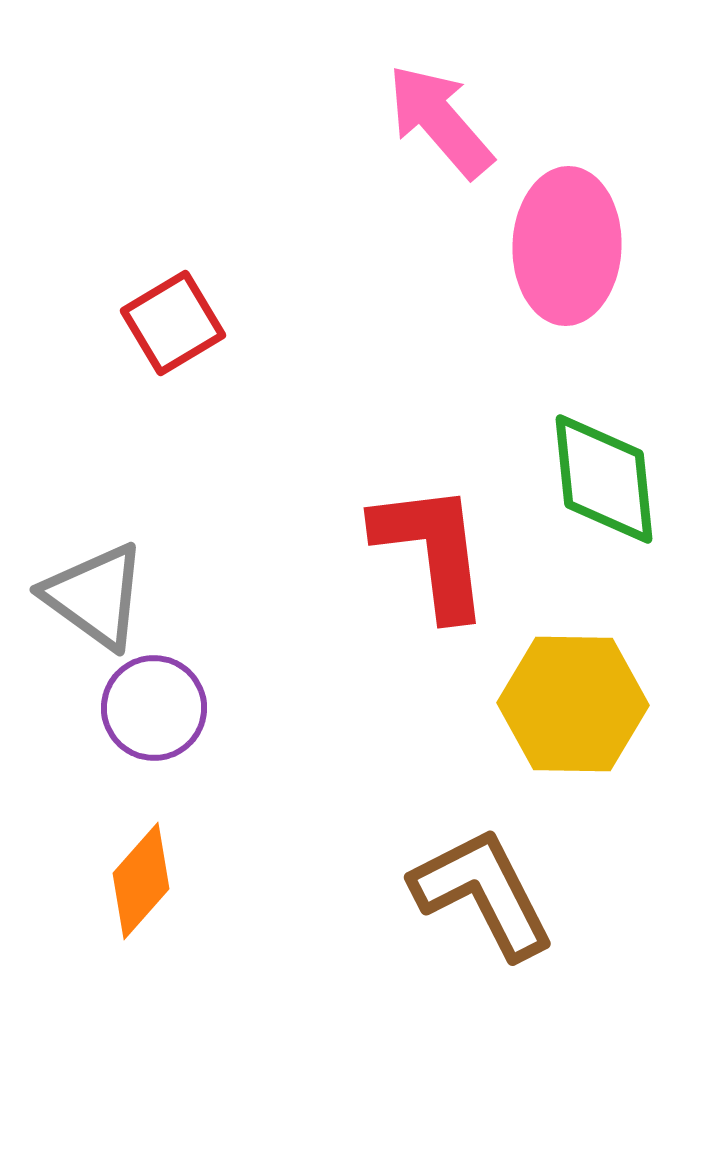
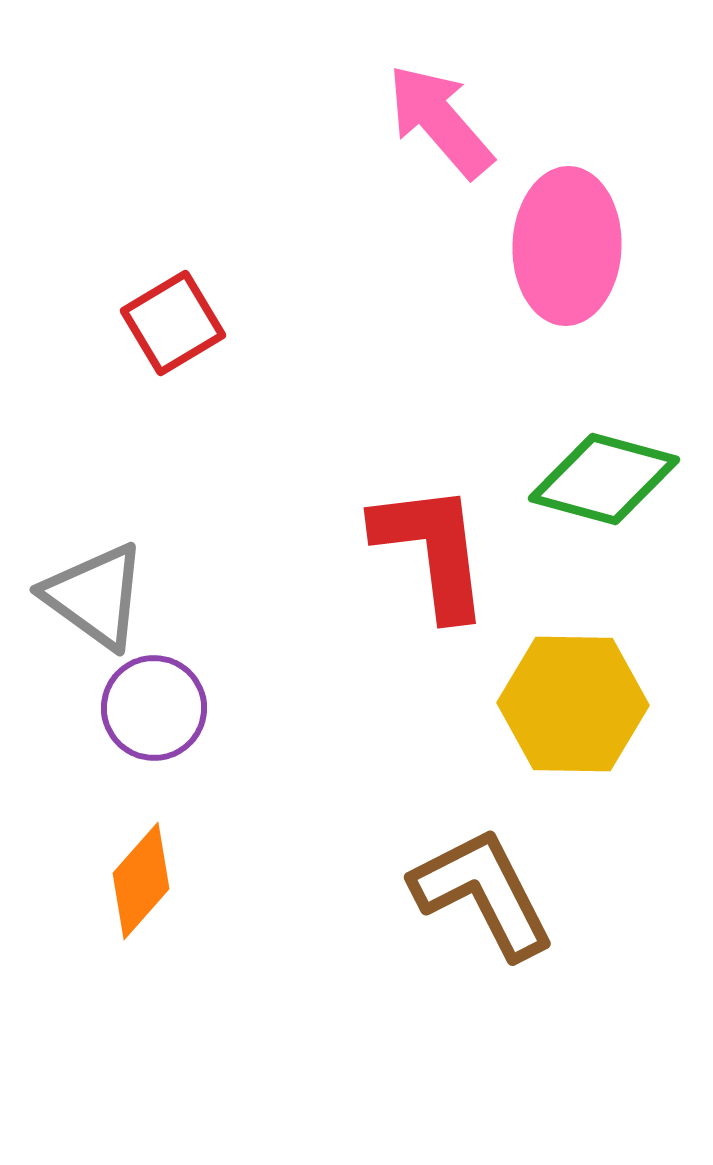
green diamond: rotated 69 degrees counterclockwise
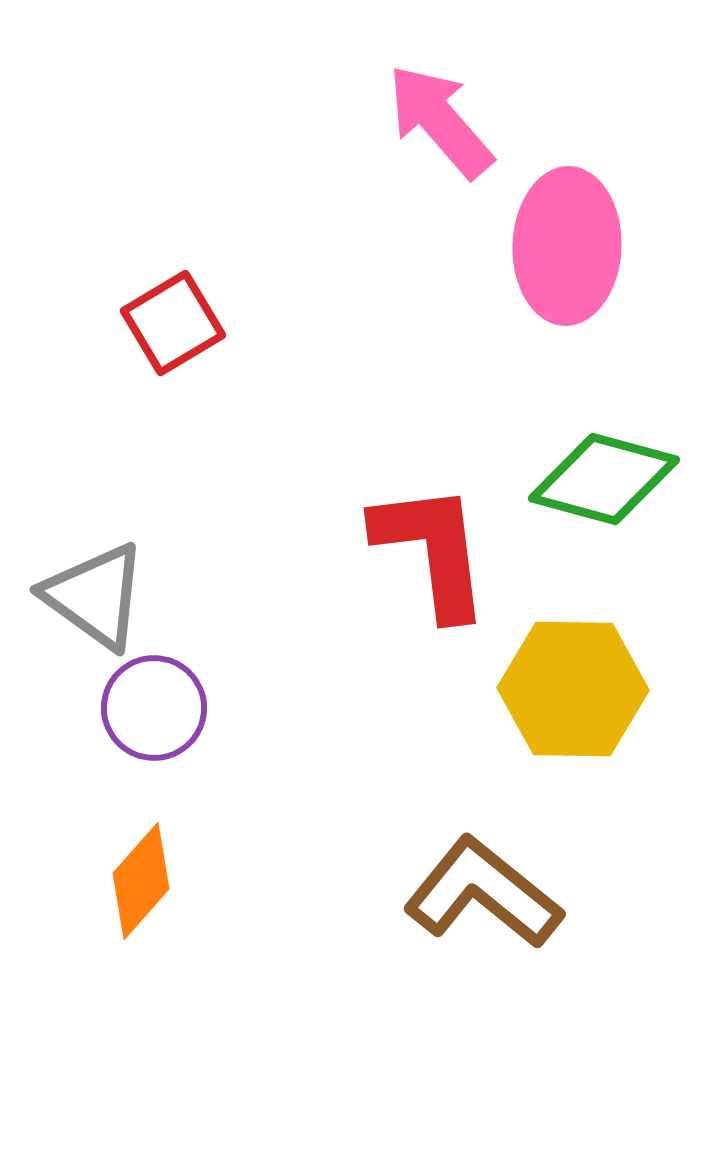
yellow hexagon: moved 15 px up
brown L-shape: rotated 24 degrees counterclockwise
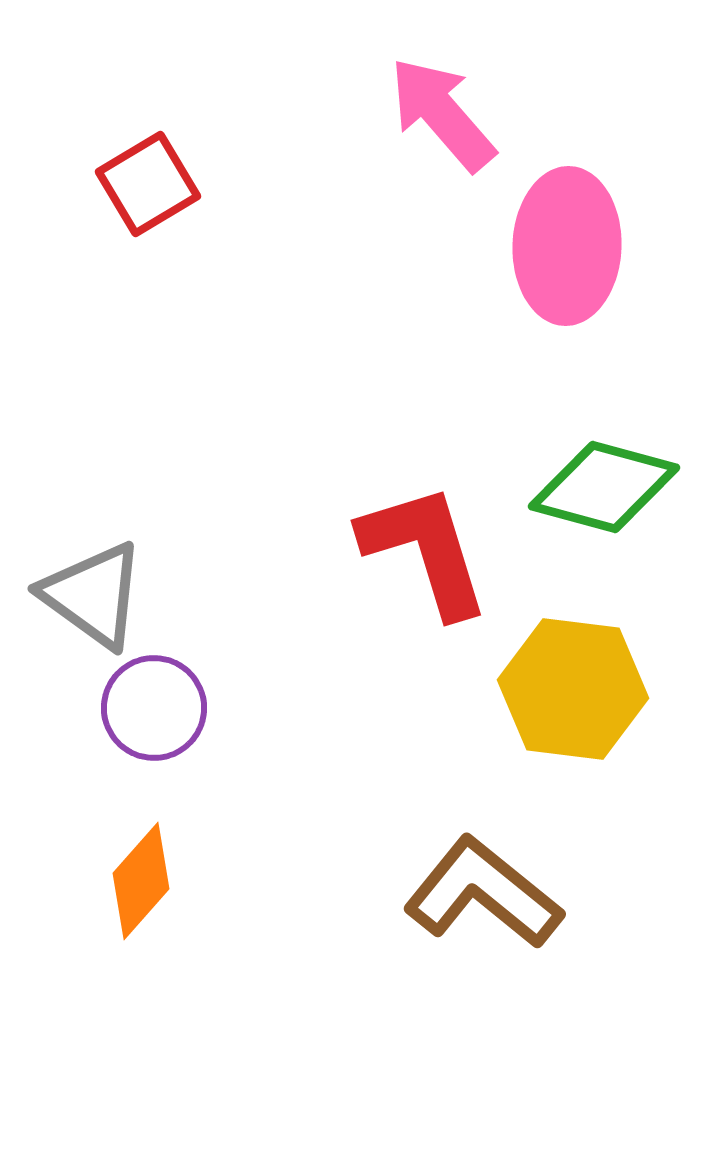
pink arrow: moved 2 px right, 7 px up
red square: moved 25 px left, 139 px up
green diamond: moved 8 px down
red L-shape: moved 7 px left; rotated 10 degrees counterclockwise
gray triangle: moved 2 px left, 1 px up
yellow hexagon: rotated 6 degrees clockwise
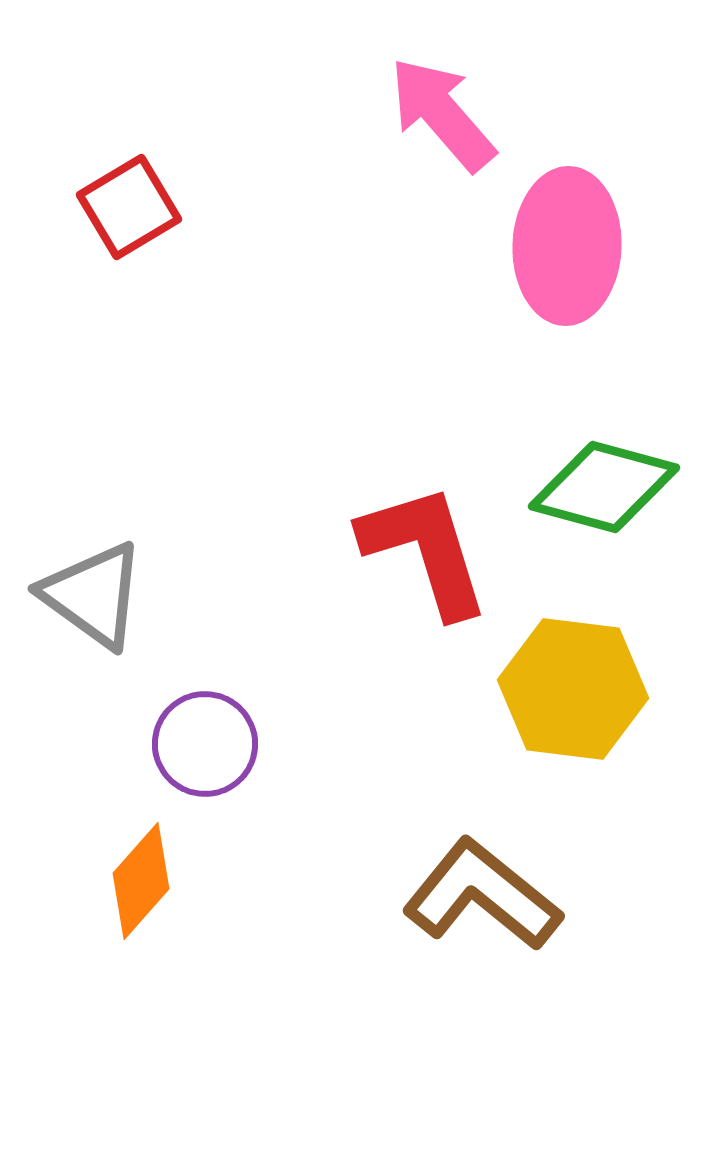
red square: moved 19 px left, 23 px down
purple circle: moved 51 px right, 36 px down
brown L-shape: moved 1 px left, 2 px down
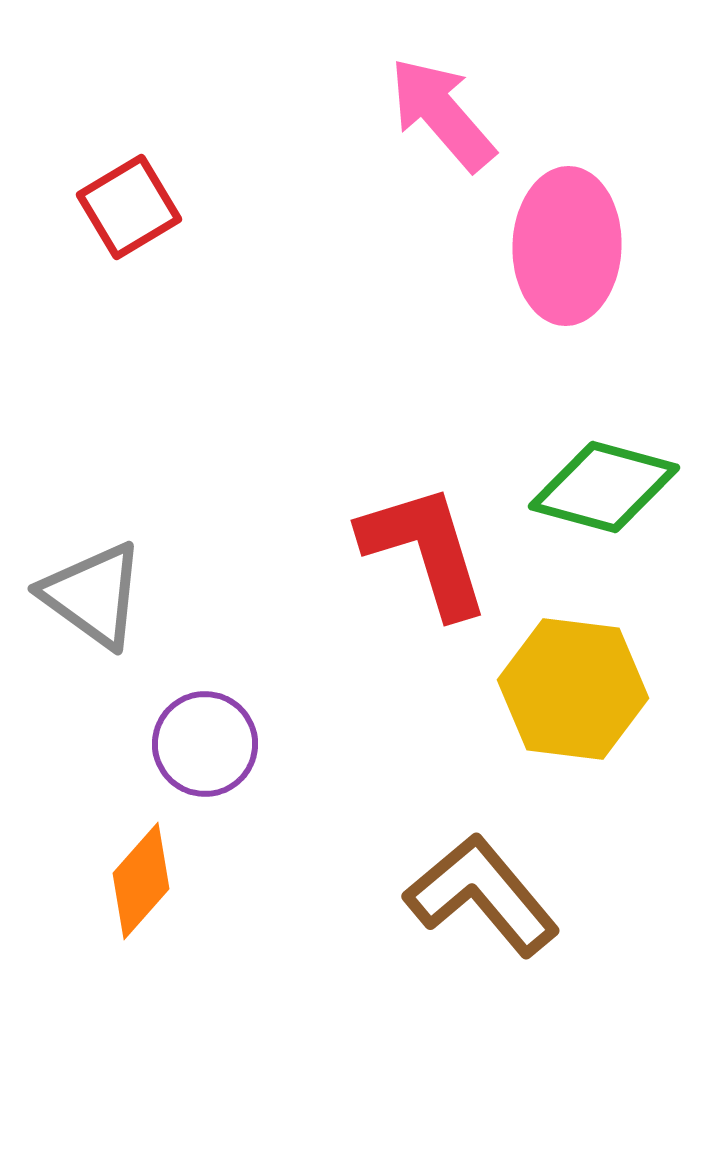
brown L-shape: rotated 11 degrees clockwise
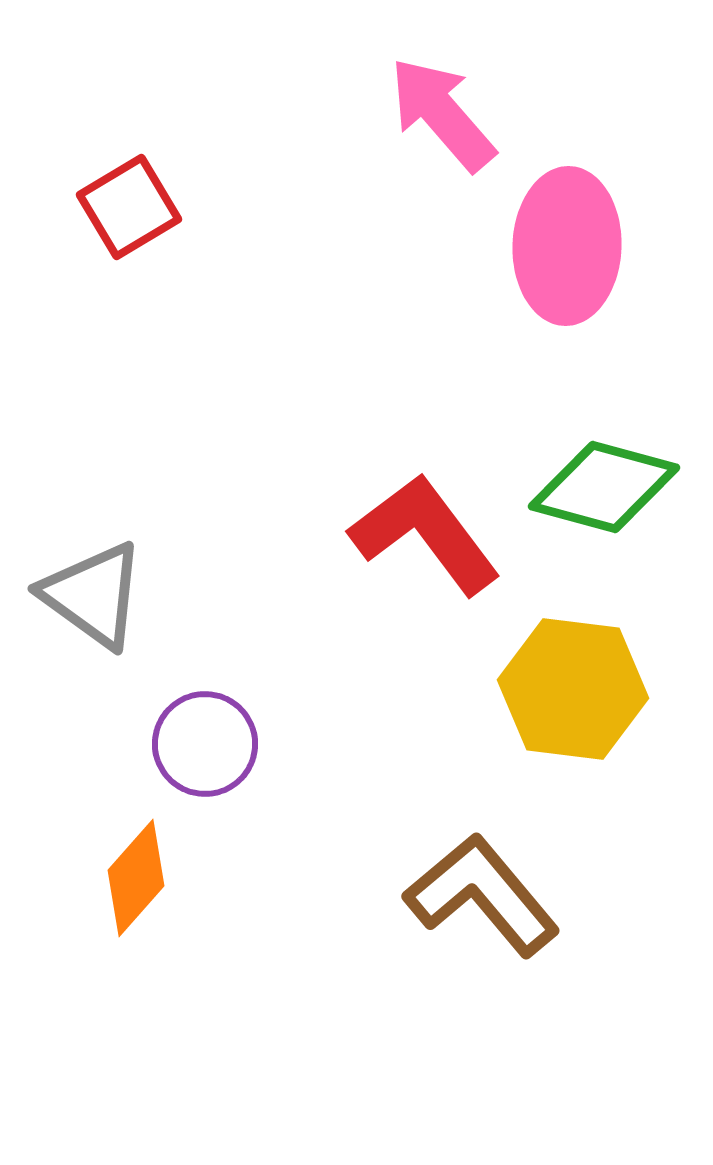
red L-shape: moved 16 px up; rotated 20 degrees counterclockwise
orange diamond: moved 5 px left, 3 px up
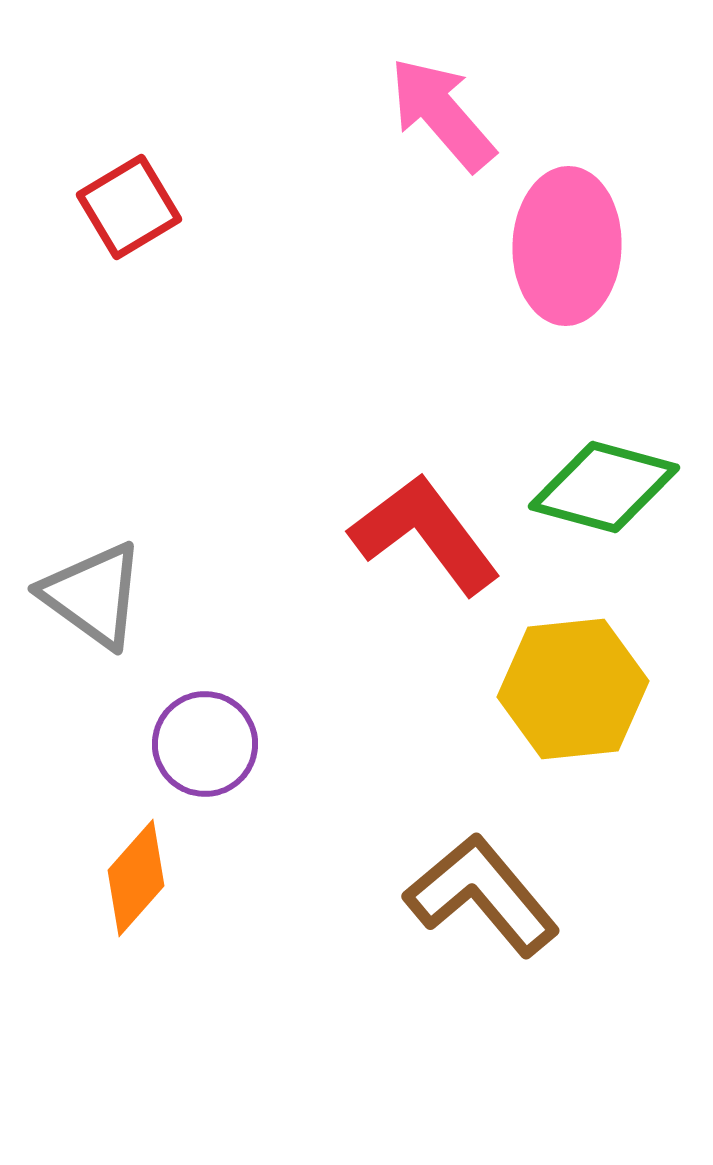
yellow hexagon: rotated 13 degrees counterclockwise
